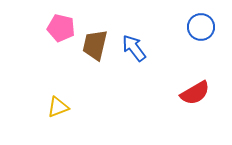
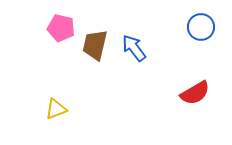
yellow triangle: moved 2 px left, 2 px down
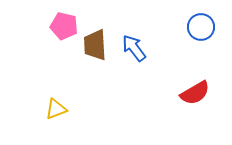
pink pentagon: moved 3 px right, 2 px up
brown trapezoid: rotated 16 degrees counterclockwise
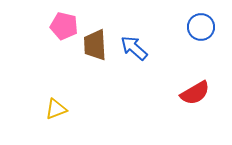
blue arrow: rotated 12 degrees counterclockwise
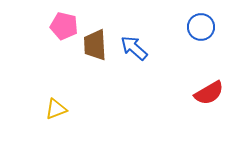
red semicircle: moved 14 px right
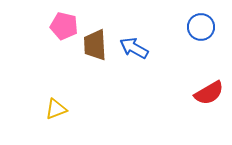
blue arrow: rotated 12 degrees counterclockwise
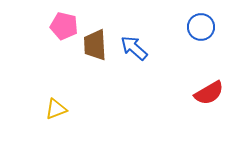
blue arrow: rotated 12 degrees clockwise
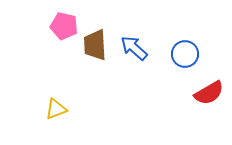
blue circle: moved 16 px left, 27 px down
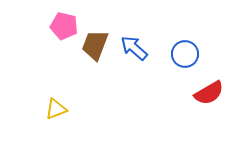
brown trapezoid: rotated 24 degrees clockwise
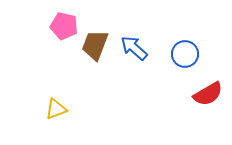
red semicircle: moved 1 px left, 1 px down
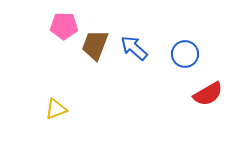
pink pentagon: rotated 12 degrees counterclockwise
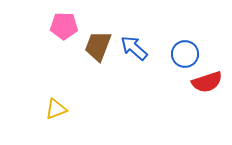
brown trapezoid: moved 3 px right, 1 px down
red semicircle: moved 1 px left, 12 px up; rotated 12 degrees clockwise
